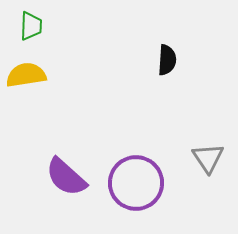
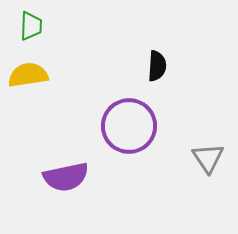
black semicircle: moved 10 px left, 6 px down
yellow semicircle: moved 2 px right
purple semicircle: rotated 54 degrees counterclockwise
purple circle: moved 7 px left, 57 px up
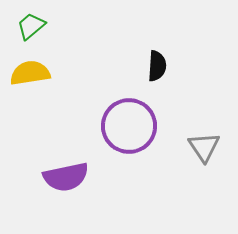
green trapezoid: rotated 132 degrees counterclockwise
yellow semicircle: moved 2 px right, 2 px up
gray triangle: moved 4 px left, 11 px up
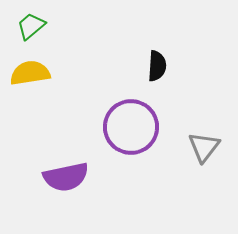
purple circle: moved 2 px right, 1 px down
gray triangle: rotated 12 degrees clockwise
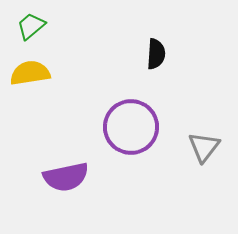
black semicircle: moved 1 px left, 12 px up
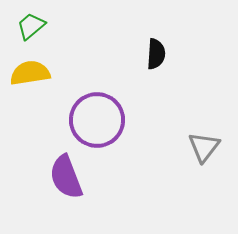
purple circle: moved 34 px left, 7 px up
purple semicircle: rotated 81 degrees clockwise
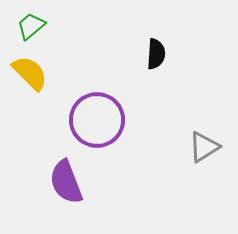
yellow semicircle: rotated 54 degrees clockwise
gray triangle: rotated 20 degrees clockwise
purple semicircle: moved 5 px down
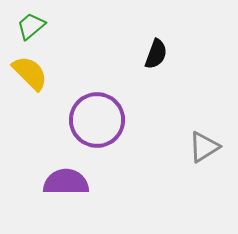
black semicircle: rotated 16 degrees clockwise
purple semicircle: rotated 111 degrees clockwise
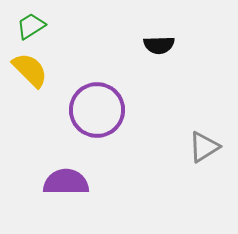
green trapezoid: rotated 8 degrees clockwise
black semicircle: moved 3 px right, 9 px up; rotated 68 degrees clockwise
yellow semicircle: moved 3 px up
purple circle: moved 10 px up
